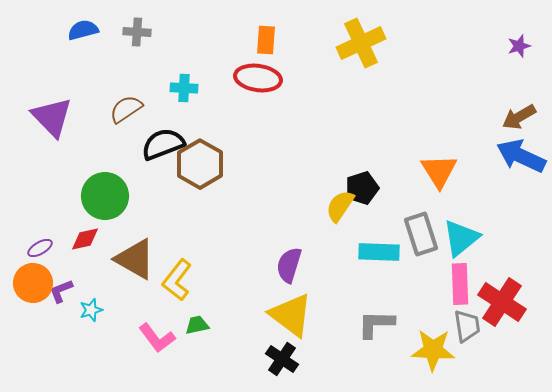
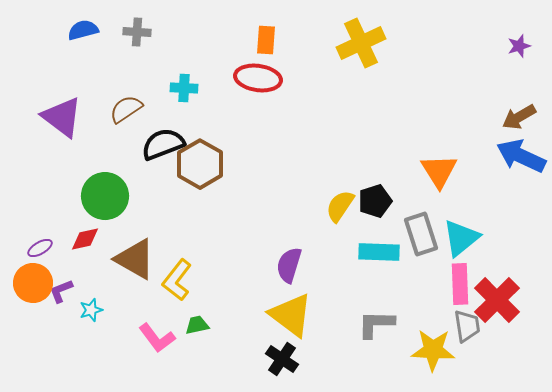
purple triangle: moved 10 px right; rotated 9 degrees counterclockwise
black pentagon: moved 13 px right, 13 px down
red cross: moved 5 px left, 2 px up; rotated 12 degrees clockwise
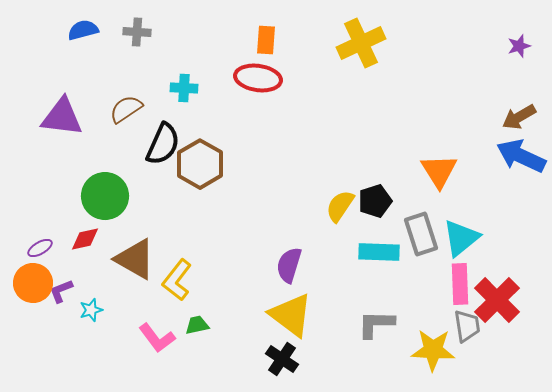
purple triangle: rotated 30 degrees counterclockwise
black semicircle: rotated 135 degrees clockwise
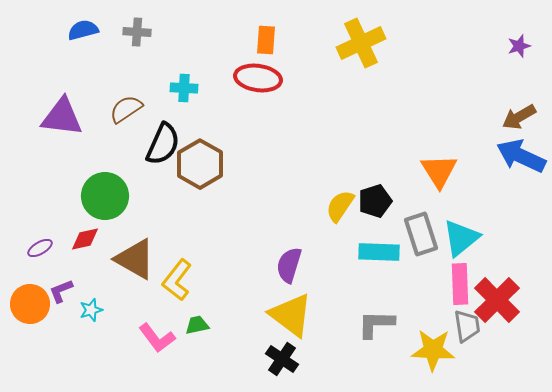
orange circle: moved 3 px left, 21 px down
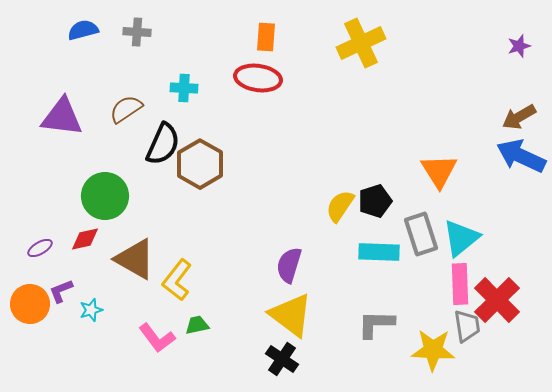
orange rectangle: moved 3 px up
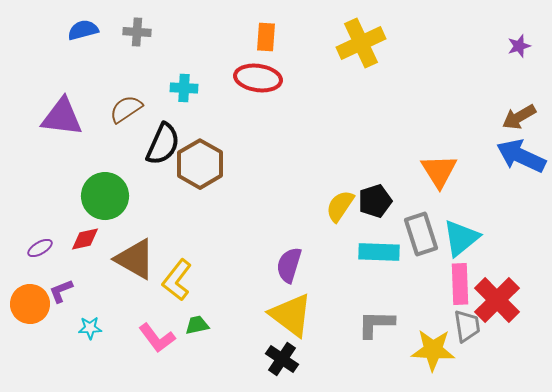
cyan star: moved 1 px left, 18 px down; rotated 15 degrees clockwise
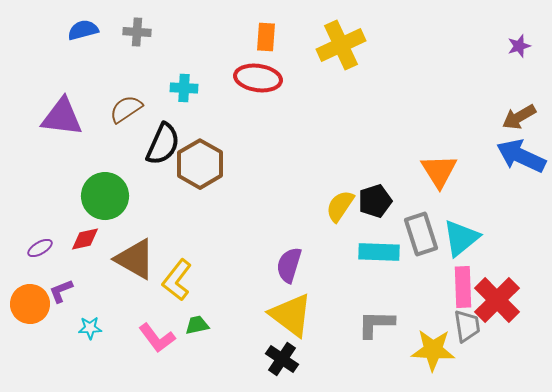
yellow cross: moved 20 px left, 2 px down
pink rectangle: moved 3 px right, 3 px down
